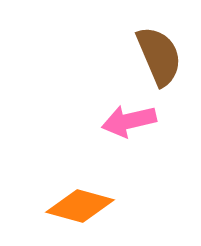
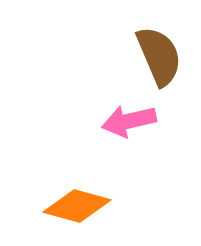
orange diamond: moved 3 px left
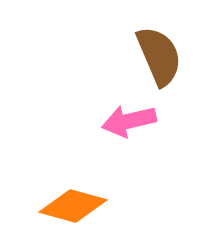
orange diamond: moved 4 px left
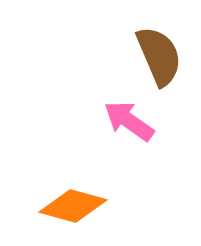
pink arrow: rotated 48 degrees clockwise
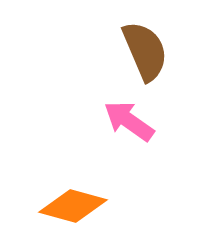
brown semicircle: moved 14 px left, 5 px up
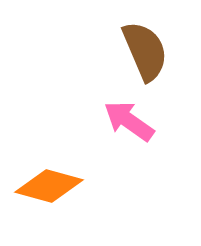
orange diamond: moved 24 px left, 20 px up
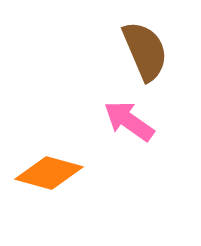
orange diamond: moved 13 px up
